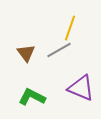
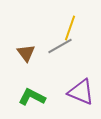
gray line: moved 1 px right, 4 px up
purple triangle: moved 4 px down
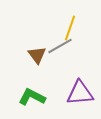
brown triangle: moved 11 px right, 2 px down
purple triangle: moved 1 px left, 1 px down; rotated 28 degrees counterclockwise
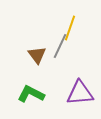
gray line: rotated 35 degrees counterclockwise
green L-shape: moved 1 px left, 3 px up
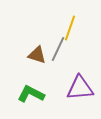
gray line: moved 2 px left, 3 px down
brown triangle: rotated 36 degrees counterclockwise
purple triangle: moved 5 px up
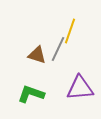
yellow line: moved 3 px down
green L-shape: rotated 8 degrees counterclockwise
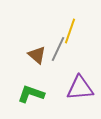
brown triangle: rotated 24 degrees clockwise
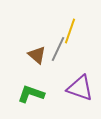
purple triangle: rotated 24 degrees clockwise
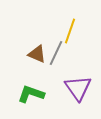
gray line: moved 2 px left, 4 px down
brown triangle: moved 1 px up; rotated 18 degrees counterclockwise
purple triangle: moved 2 px left; rotated 36 degrees clockwise
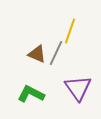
green L-shape: rotated 8 degrees clockwise
